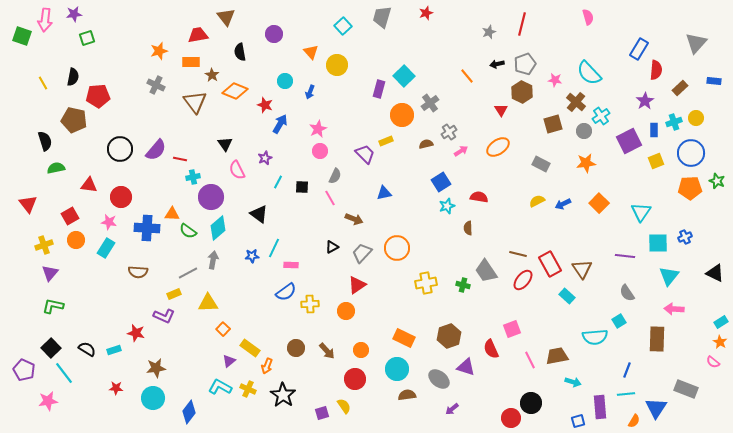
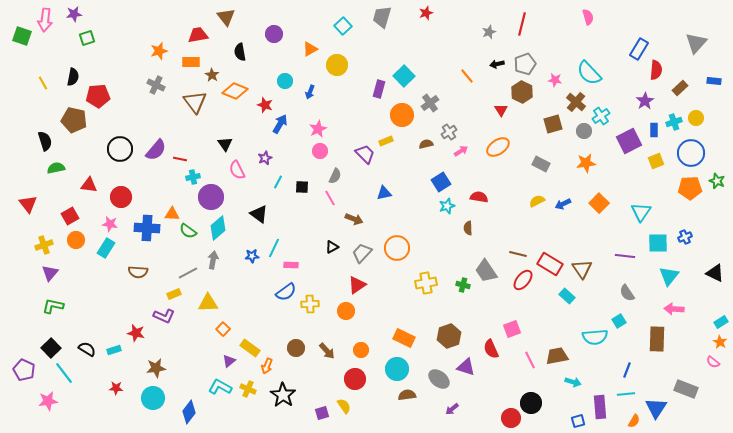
orange triangle at (311, 52): moved 1 px left, 3 px up; rotated 42 degrees clockwise
pink star at (109, 222): moved 1 px right, 2 px down
red rectangle at (550, 264): rotated 30 degrees counterclockwise
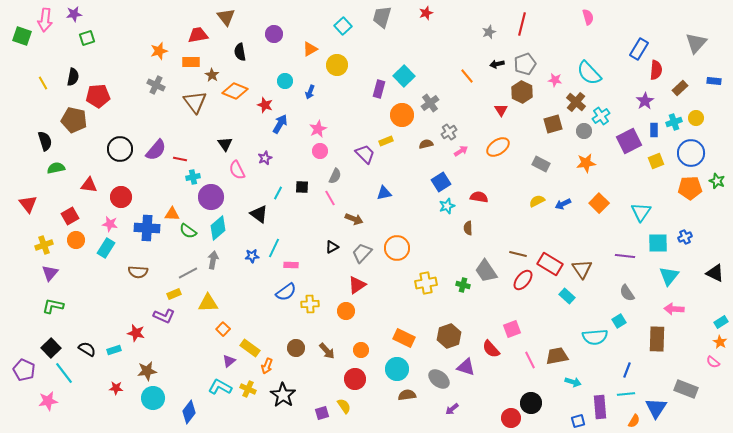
cyan line at (278, 182): moved 11 px down
red semicircle at (491, 349): rotated 18 degrees counterclockwise
brown star at (156, 368): moved 9 px left, 3 px down
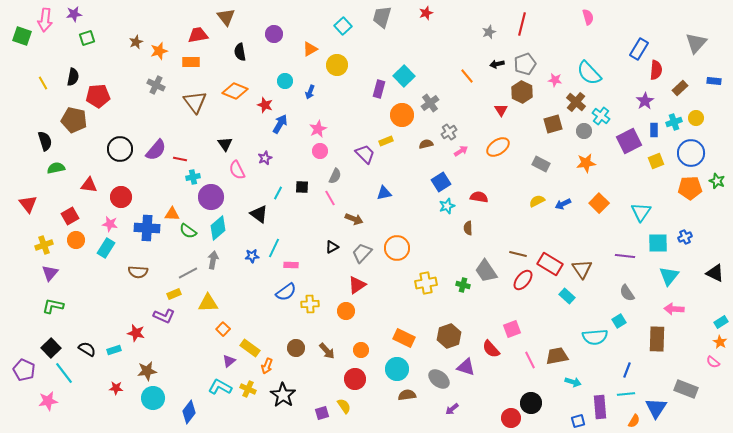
brown star at (212, 75): moved 76 px left, 33 px up; rotated 16 degrees clockwise
cyan cross at (601, 116): rotated 18 degrees counterclockwise
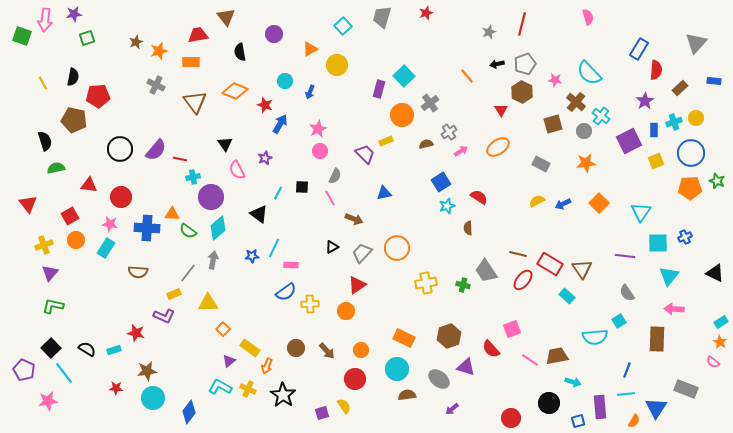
red semicircle at (479, 197): rotated 24 degrees clockwise
gray line at (188, 273): rotated 24 degrees counterclockwise
pink line at (530, 360): rotated 30 degrees counterclockwise
black circle at (531, 403): moved 18 px right
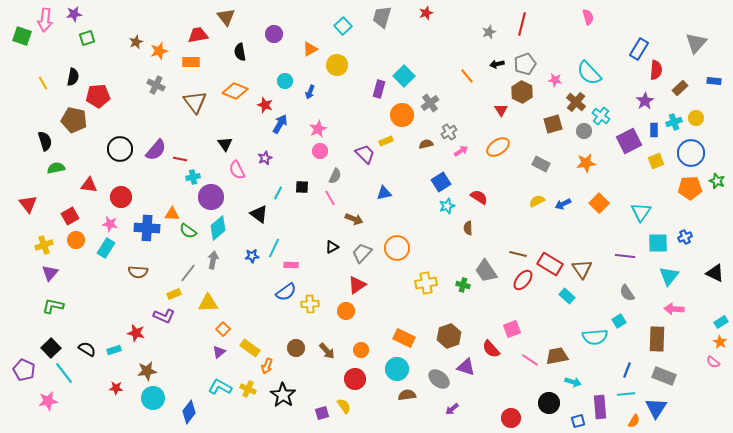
purple triangle at (229, 361): moved 10 px left, 9 px up
gray rectangle at (686, 389): moved 22 px left, 13 px up
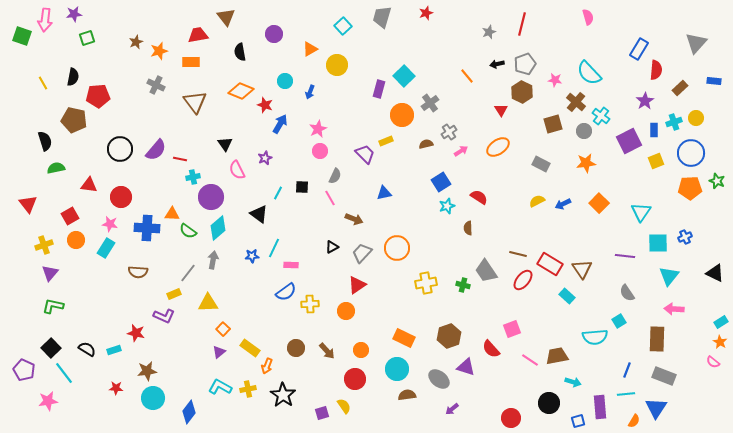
orange diamond at (235, 91): moved 6 px right
yellow cross at (248, 389): rotated 35 degrees counterclockwise
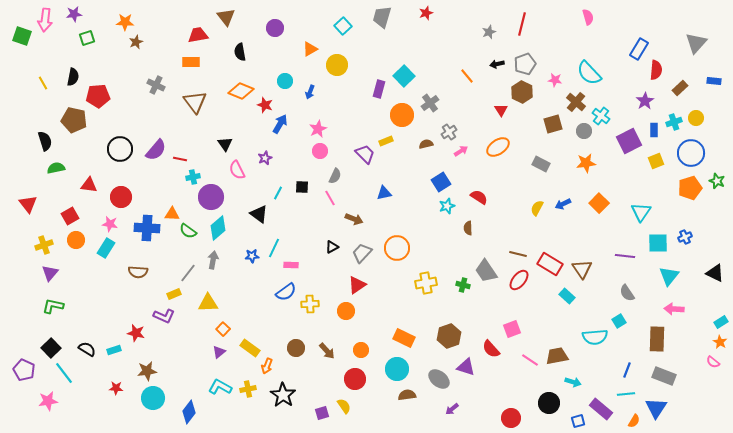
purple circle at (274, 34): moved 1 px right, 6 px up
orange star at (159, 51): moved 34 px left, 29 px up; rotated 18 degrees clockwise
orange pentagon at (690, 188): rotated 15 degrees counterclockwise
yellow semicircle at (537, 201): moved 7 px down; rotated 35 degrees counterclockwise
red ellipse at (523, 280): moved 4 px left
purple rectangle at (600, 407): moved 1 px right, 2 px down; rotated 45 degrees counterclockwise
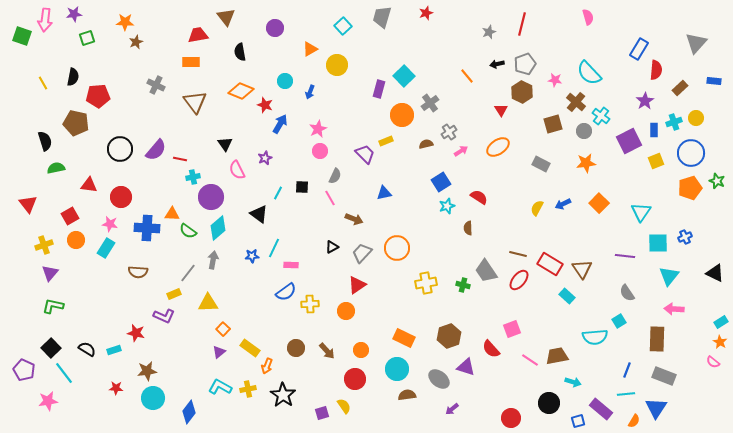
brown pentagon at (74, 120): moved 2 px right, 3 px down
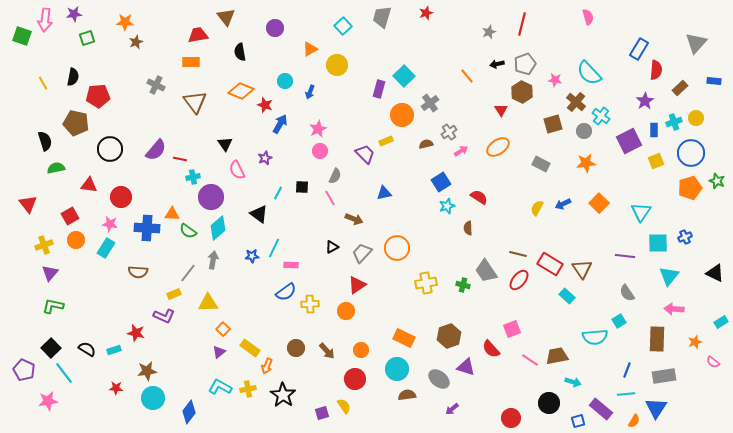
black circle at (120, 149): moved 10 px left
orange star at (720, 342): moved 25 px left; rotated 24 degrees clockwise
gray rectangle at (664, 376): rotated 30 degrees counterclockwise
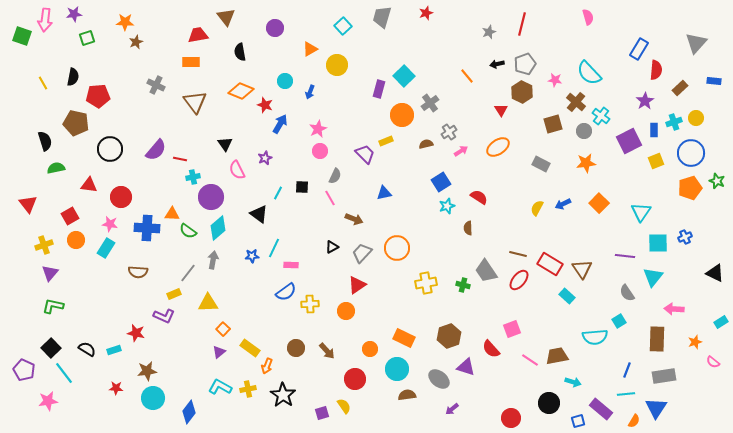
cyan triangle at (669, 276): moved 16 px left, 1 px down
orange circle at (361, 350): moved 9 px right, 1 px up
